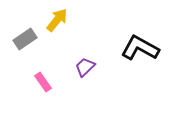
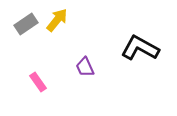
gray rectangle: moved 1 px right, 15 px up
purple trapezoid: rotated 70 degrees counterclockwise
pink rectangle: moved 5 px left
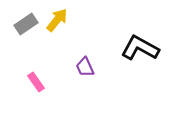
pink rectangle: moved 2 px left
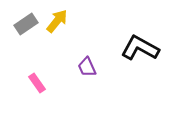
yellow arrow: moved 1 px down
purple trapezoid: moved 2 px right
pink rectangle: moved 1 px right, 1 px down
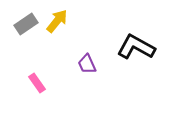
black L-shape: moved 4 px left, 1 px up
purple trapezoid: moved 3 px up
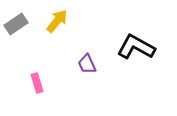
gray rectangle: moved 10 px left
pink rectangle: rotated 18 degrees clockwise
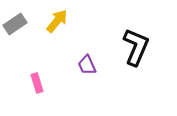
gray rectangle: moved 1 px left
black L-shape: rotated 84 degrees clockwise
purple trapezoid: moved 1 px down
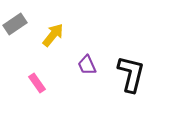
yellow arrow: moved 4 px left, 14 px down
black L-shape: moved 5 px left, 27 px down; rotated 9 degrees counterclockwise
pink rectangle: rotated 18 degrees counterclockwise
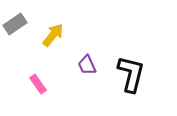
pink rectangle: moved 1 px right, 1 px down
